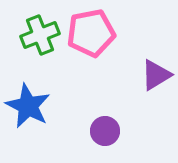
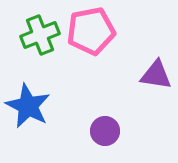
pink pentagon: moved 2 px up
purple triangle: rotated 40 degrees clockwise
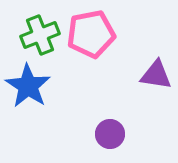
pink pentagon: moved 3 px down
blue star: moved 20 px up; rotated 6 degrees clockwise
purple circle: moved 5 px right, 3 px down
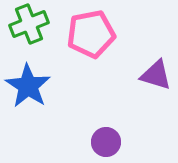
green cross: moved 11 px left, 11 px up
purple triangle: rotated 8 degrees clockwise
purple circle: moved 4 px left, 8 px down
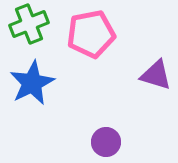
blue star: moved 4 px right, 3 px up; rotated 12 degrees clockwise
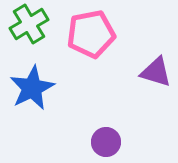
green cross: rotated 9 degrees counterclockwise
purple triangle: moved 3 px up
blue star: moved 5 px down
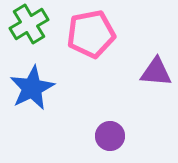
purple triangle: rotated 12 degrees counterclockwise
purple circle: moved 4 px right, 6 px up
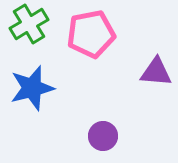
blue star: rotated 12 degrees clockwise
purple circle: moved 7 px left
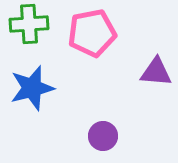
green cross: rotated 27 degrees clockwise
pink pentagon: moved 1 px right, 1 px up
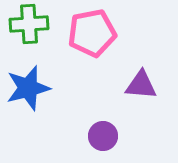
purple triangle: moved 15 px left, 13 px down
blue star: moved 4 px left
